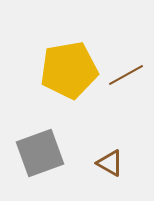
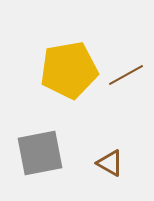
gray square: rotated 9 degrees clockwise
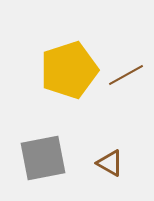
yellow pentagon: rotated 8 degrees counterclockwise
gray square: moved 3 px right, 5 px down
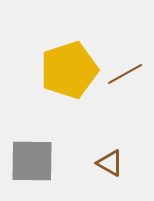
brown line: moved 1 px left, 1 px up
gray square: moved 11 px left, 3 px down; rotated 12 degrees clockwise
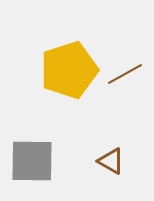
brown triangle: moved 1 px right, 2 px up
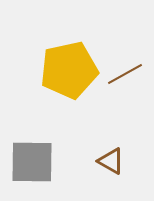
yellow pentagon: rotated 6 degrees clockwise
gray square: moved 1 px down
